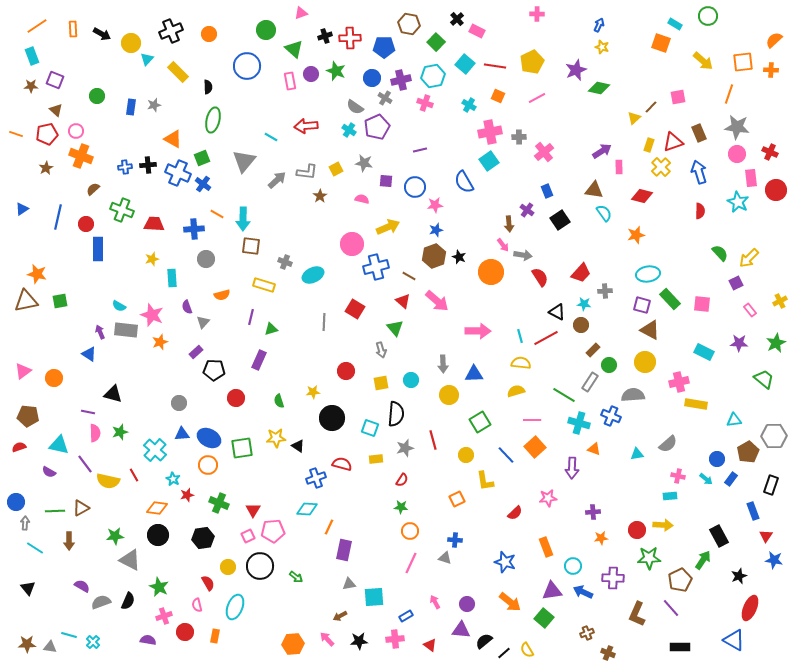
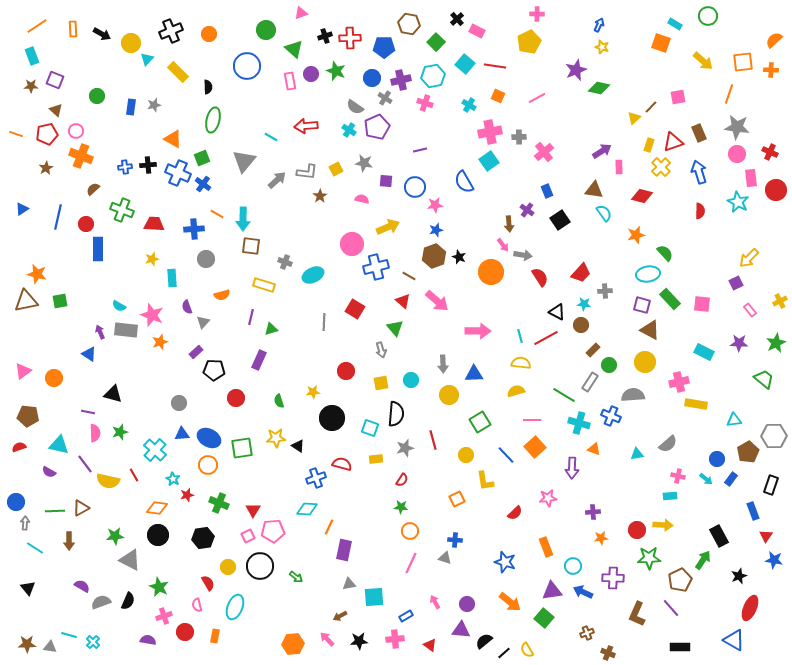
yellow pentagon at (532, 62): moved 3 px left, 20 px up
green semicircle at (720, 253): moved 55 px left
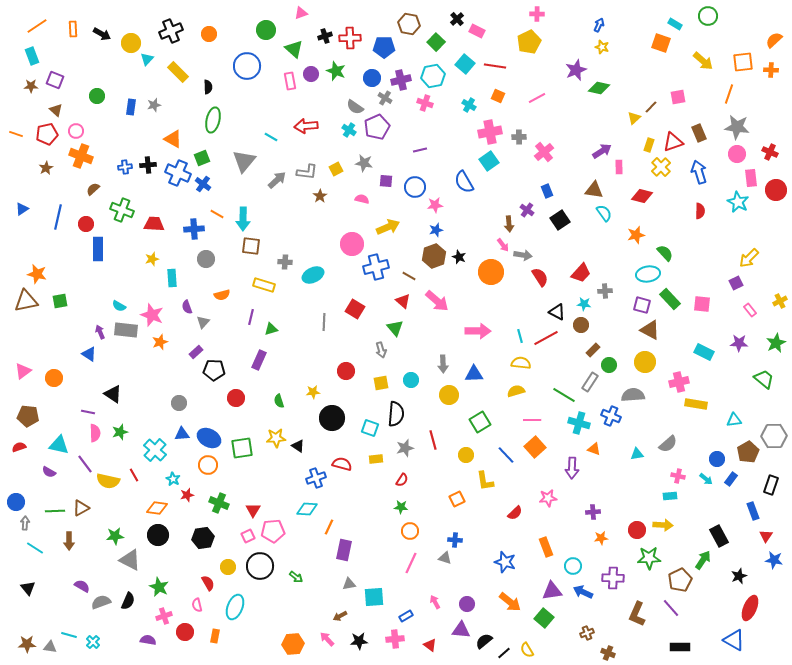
gray cross at (285, 262): rotated 16 degrees counterclockwise
black triangle at (113, 394): rotated 18 degrees clockwise
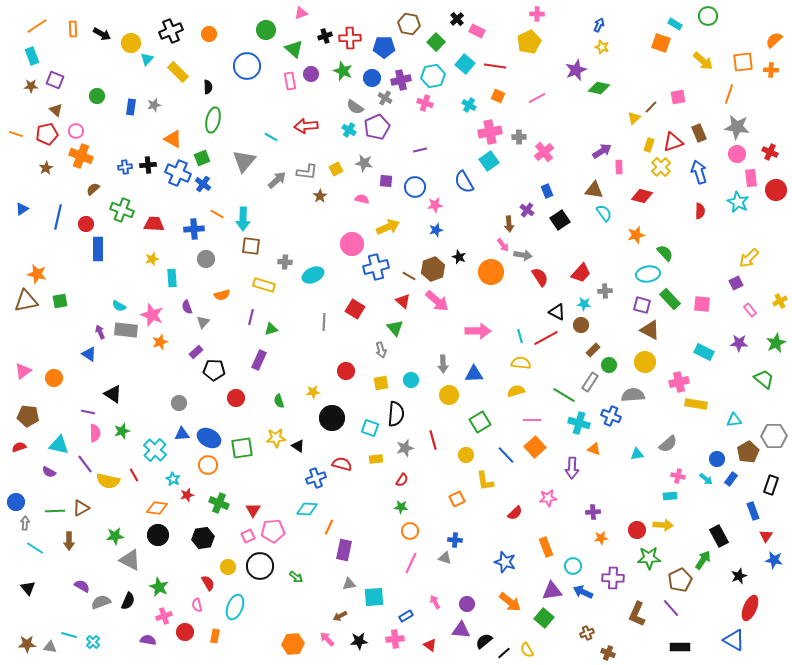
green star at (336, 71): moved 7 px right
brown hexagon at (434, 256): moved 1 px left, 13 px down
green star at (120, 432): moved 2 px right, 1 px up
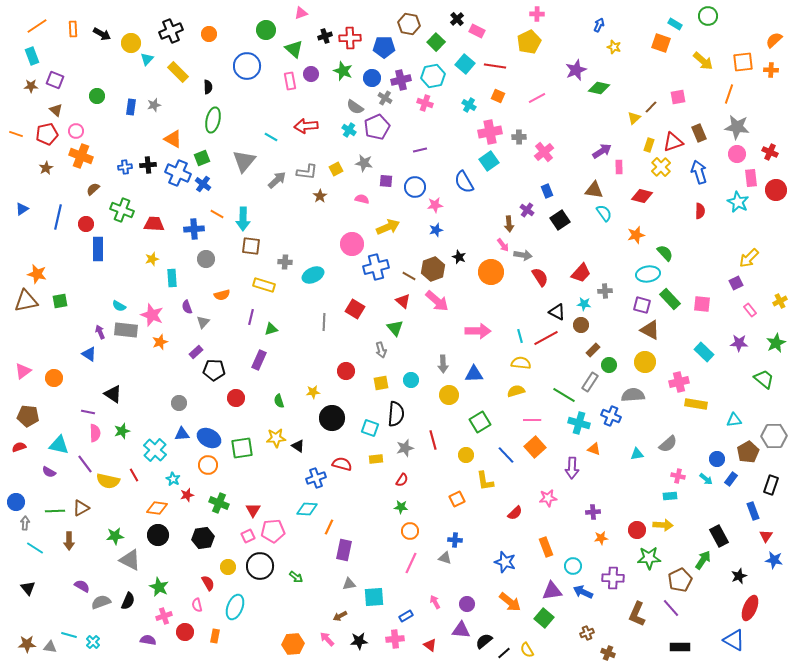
yellow star at (602, 47): moved 12 px right
cyan rectangle at (704, 352): rotated 18 degrees clockwise
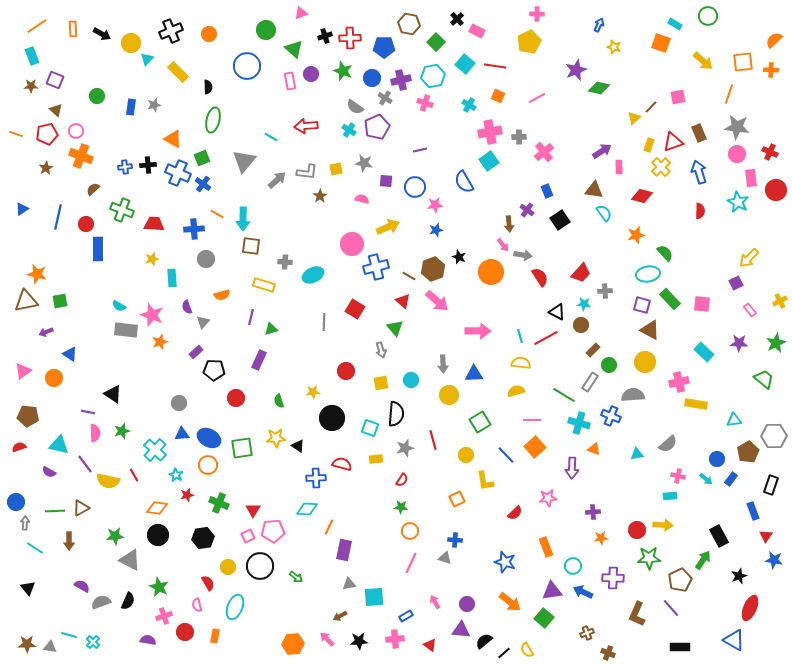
yellow square at (336, 169): rotated 16 degrees clockwise
purple arrow at (100, 332): moved 54 px left; rotated 88 degrees counterclockwise
blue triangle at (89, 354): moved 19 px left
blue cross at (316, 478): rotated 18 degrees clockwise
cyan star at (173, 479): moved 3 px right, 4 px up
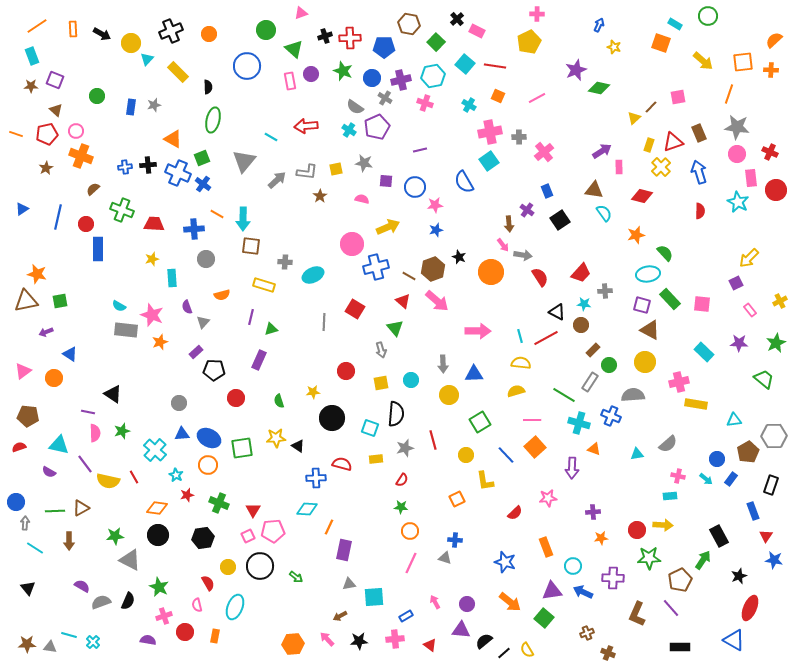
red line at (134, 475): moved 2 px down
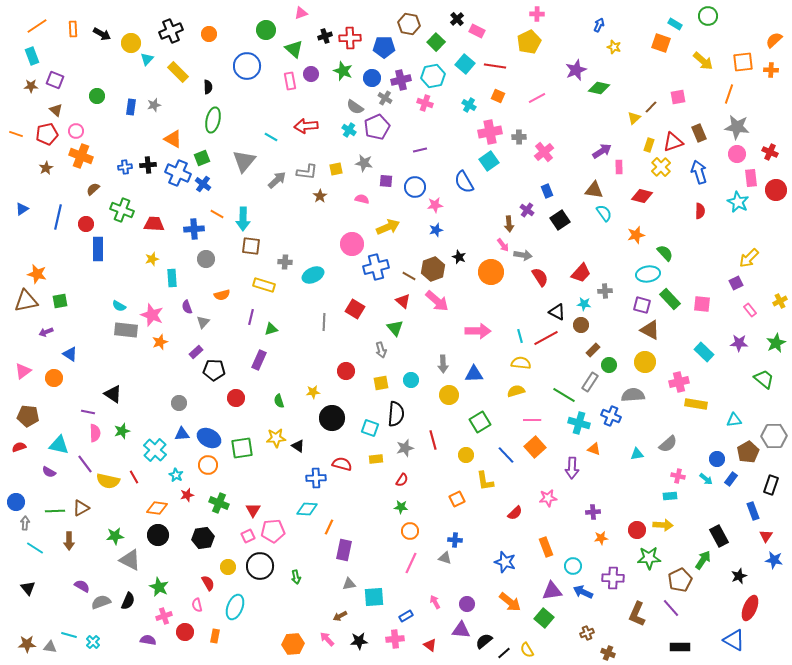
green arrow at (296, 577): rotated 40 degrees clockwise
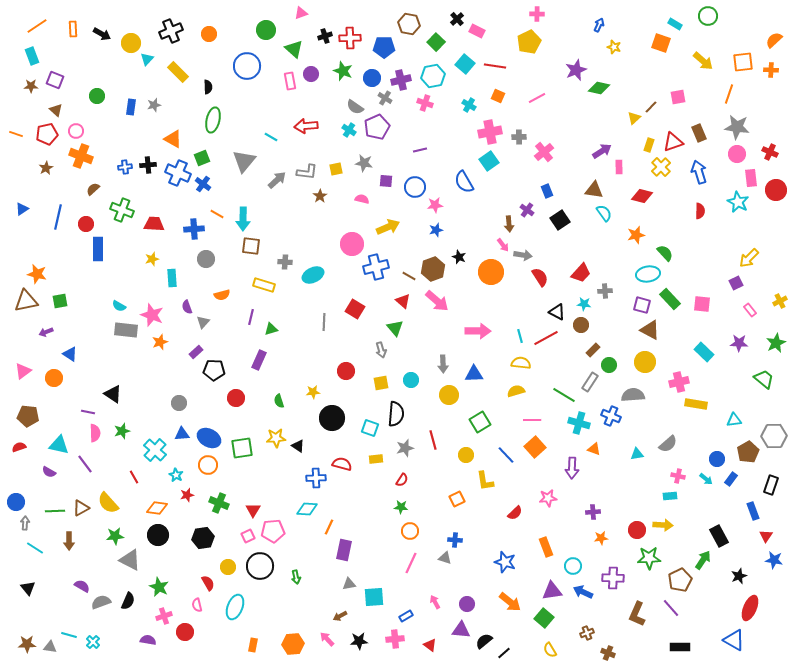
yellow semicircle at (108, 481): moved 22 px down; rotated 35 degrees clockwise
orange rectangle at (215, 636): moved 38 px right, 9 px down
yellow semicircle at (527, 650): moved 23 px right
